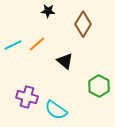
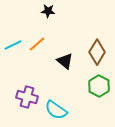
brown diamond: moved 14 px right, 28 px down
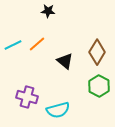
cyan semicircle: moved 2 px right; rotated 50 degrees counterclockwise
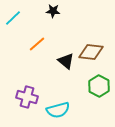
black star: moved 5 px right
cyan line: moved 27 px up; rotated 18 degrees counterclockwise
brown diamond: moved 6 px left; rotated 65 degrees clockwise
black triangle: moved 1 px right
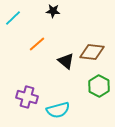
brown diamond: moved 1 px right
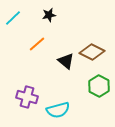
black star: moved 4 px left, 4 px down; rotated 16 degrees counterclockwise
brown diamond: rotated 20 degrees clockwise
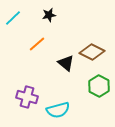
black triangle: moved 2 px down
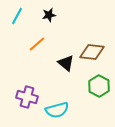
cyan line: moved 4 px right, 2 px up; rotated 18 degrees counterclockwise
brown diamond: rotated 20 degrees counterclockwise
cyan semicircle: moved 1 px left
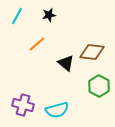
purple cross: moved 4 px left, 8 px down
